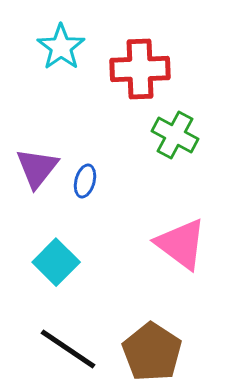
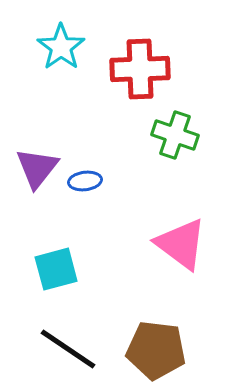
green cross: rotated 9 degrees counterclockwise
blue ellipse: rotated 68 degrees clockwise
cyan square: moved 7 px down; rotated 30 degrees clockwise
brown pentagon: moved 4 px right, 2 px up; rotated 26 degrees counterclockwise
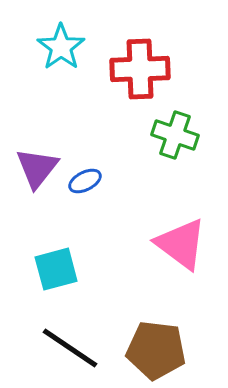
blue ellipse: rotated 20 degrees counterclockwise
black line: moved 2 px right, 1 px up
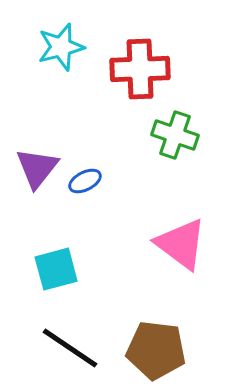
cyan star: rotated 21 degrees clockwise
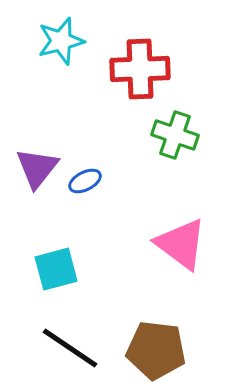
cyan star: moved 6 px up
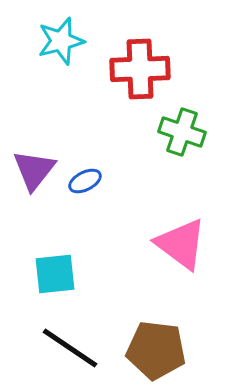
green cross: moved 7 px right, 3 px up
purple triangle: moved 3 px left, 2 px down
cyan square: moved 1 px left, 5 px down; rotated 9 degrees clockwise
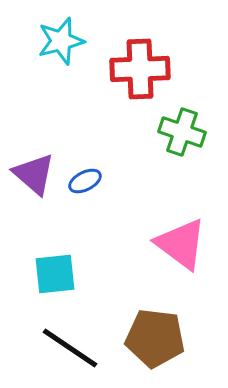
purple triangle: moved 4 px down; rotated 27 degrees counterclockwise
brown pentagon: moved 1 px left, 12 px up
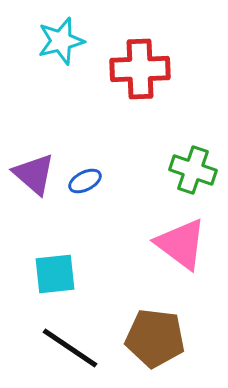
green cross: moved 11 px right, 38 px down
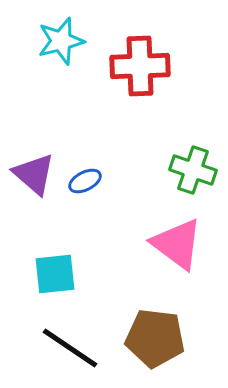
red cross: moved 3 px up
pink triangle: moved 4 px left
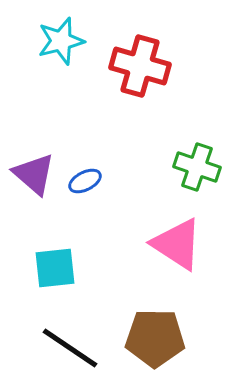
red cross: rotated 18 degrees clockwise
green cross: moved 4 px right, 3 px up
pink triangle: rotated 4 degrees counterclockwise
cyan square: moved 6 px up
brown pentagon: rotated 6 degrees counterclockwise
